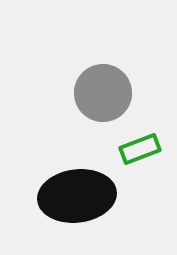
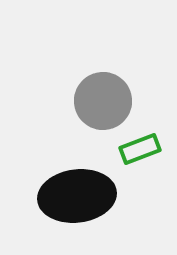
gray circle: moved 8 px down
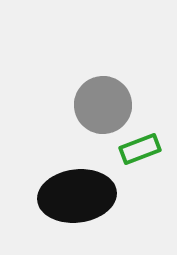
gray circle: moved 4 px down
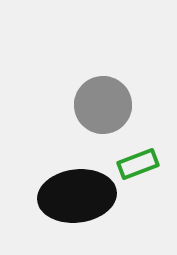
green rectangle: moved 2 px left, 15 px down
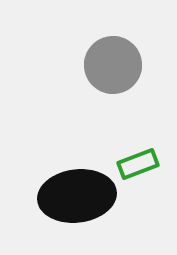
gray circle: moved 10 px right, 40 px up
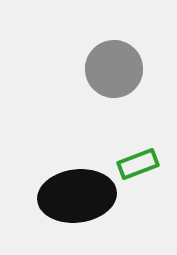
gray circle: moved 1 px right, 4 px down
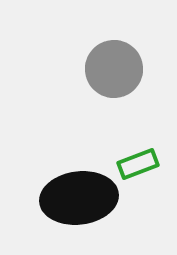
black ellipse: moved 2 px right, 2 px down
